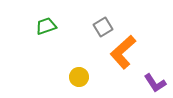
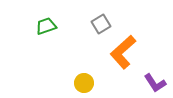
gray square: moved 2 px left, 3 px up
yellow circle: moved 5 px right, 6 px down
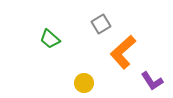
green trapezoid: moved 4 px right, 13 px down; rotated 120 degrees counterclockwise
purple L-shape: moved 3 px left, 2 px up
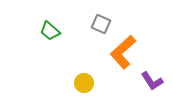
gray square: rotated 36 degrees counterclockwise
green trapezoid: moved 8 px up
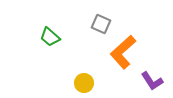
green trapezoid: moved 6 px down
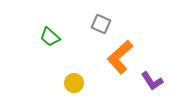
orange L-shape: moved 3 px left, 5 px down
yellow circle: moved 10 px left
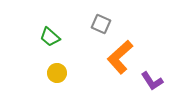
yellow circle: moved 17 px left, 10 px up
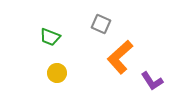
green trapezoid: rotated 20 degrees counterclockwise
